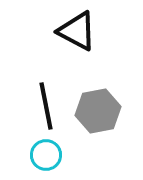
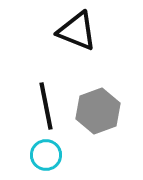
black triangle: rotated 6 degrees counterclockwise
gray hexagon: rotated 9 degrees counterclockwise
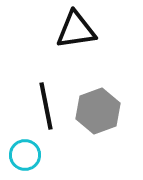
black triangle: moved 1 px left, 1 px up; rotated 30 degrees counterclockwise
cyan circle: moved 21 px left
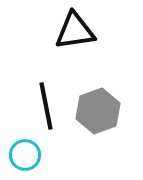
black triangle: moved 1 px left, 1 px down
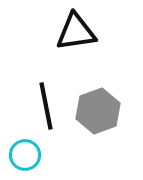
black triangle: moved 1 px right, 1 px down
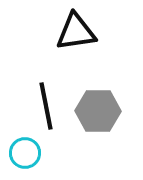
gray hexagon: rotated 21 degrees clockwise
cyan circle: moved 2 px up
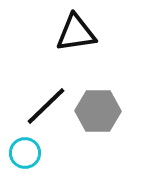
black triangle: moved 1 px down
black line: rotated 57 degrees clockwise
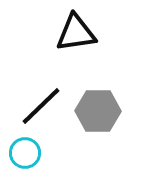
black line: moved 5 px left
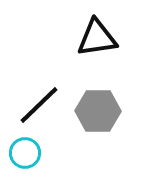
black triangle: moved 21 px right, 5 px down
black line: moved 2 px left, 1 px up
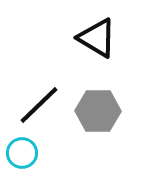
black triangle: rotated 39 degrees clockwise
cyan circle: moved 3 px left
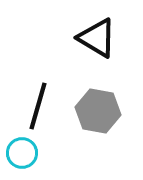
black line: moved 1 px left, 1 px down; rotated 30 degrees counterclockwise
gray hexagon: rotated 9 degrees clockwise
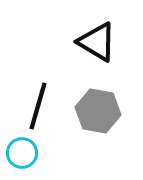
black triangle: moved 4 px down
